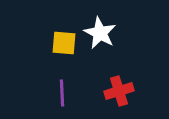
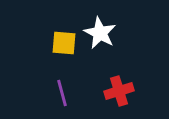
purple line: rotated 12 degrees counterclockwise
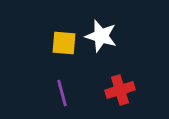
white star: moved 1 px right, 3 px down; rotated 12 degrees counterclockwise
red cross: moved 1 px right, 1 px up
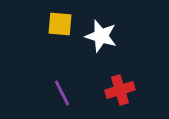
yellow square: moved 4 px left, 19 px up
purple line: rotated 12 degrees counterclockwise
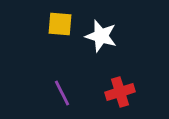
red cross: moved 2 px down
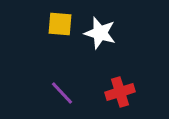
white star: moved 1 px left, 3 px up
purple line: rotated 16 degrees counterclockwise
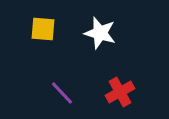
yellow square: moved 17 px left, 5 px down
red cross: rotated 12 degrees counterclockwise
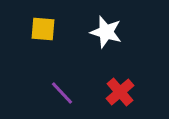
white star: moved 6 px right, 1 px up
red cross: rotated 12 degrees counterclockwise
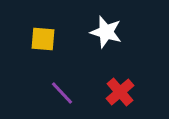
yellow square: moved 10 px down
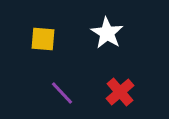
white star: moved 1 px right, 1 px down; rotated 16 degrees clockwise
